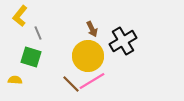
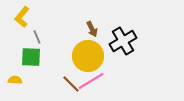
yellow L-shape: moved 2 px right, 1 px down
gray line: moved 1 px left, 4 px down
green square: rotated 15 degrees counterclockwise
pink line: moved 1 px left
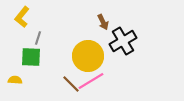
brown arrow: moved 11 px right, 7 px up
gray line: moved 1 px right, 1 px down; rotated 40 degrees clockwise
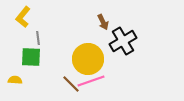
yellow L-shape: moved 1 px right
gray line: rotated 24 degrees counterclockwise
yellow circle: moved 3 px down
pink line: rotated 12 degrees clockwise
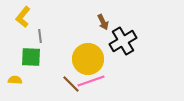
gray line: moved 2 px right, 2 px up
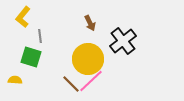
brown arrow: moved 13 px left, 1 px down
black cross: rotated 8 degrees counterclockwise
green square: rotated 15 degrees clockwise
pink line: rotated 24 degrees counterclockwise
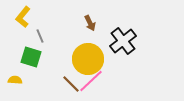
gray line: rotated 16 degrees counterclockwise
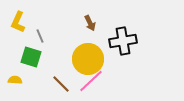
yellow L-shape: moved 5 px left, 5 px down; rotated 15 degrees counterclockwise
black cross: rotated 28 degrees clockwise
brown line: moved 10 px left
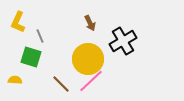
black cross: rotated 20 degrees counterclockwise
